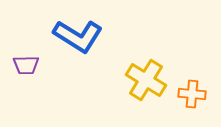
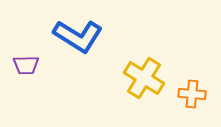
yellow cross: moved 2 px left, 2 px up
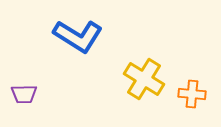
purple trapezoid: moved 2 px left, 29 px down
yellow cross: moved 1 px down
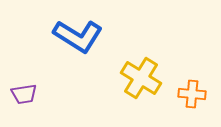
yellow cross: moved 3 px left, 1 px up
purple trapezoid: rotated 8 degrees counterclockwise
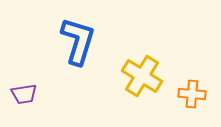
blue L-shape: moved 5 px down; rotated 105 degrees counterclockwise
yellow cross: moved 1 px right, 2 px up
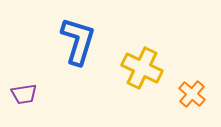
yellow cross: moved 8 px up; rotated 6 degrees counterclockwise
orange cross: rotated 36 degrees clockwise
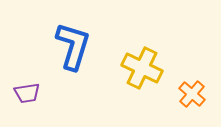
blue L-shape: moved 5 px left, 5 px down
purple trapezoid: moved 3 px right, 1 px up
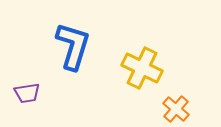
orange cross: moved 16 px left, 15 px down
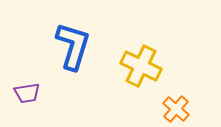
yellow cross: moved 1 px left, 2 px up
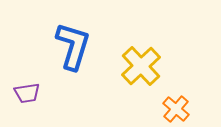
yellow cross: rotated 21 degrees clockwise
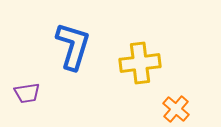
yellow cross: moved 1 px left, 3 px up; rotated 36 degrees clockwise
